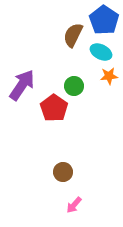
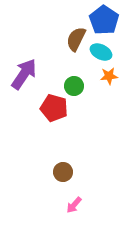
brown semicircle: moved 3 px right, 4 px down
purple arrow: moved 2 px right, 11 px up
red pentagon: rotated 20 degrees counterclockwise
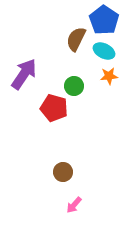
cyan ellipse: moved 3 px right, 1 px up
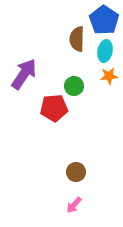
brown semicircle: moved 1 px right; rotated 25 degrees counterclockwise
cyan ellipse: moved 1 px right; rotated 75 degrees clockwise
red pentagon: rotated 20 degrees counterclockwise
brown circle: moved 13 px right
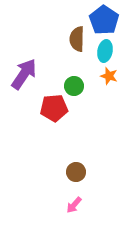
orange star: rotated 24 degrees clockwise
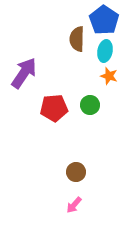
purple arrow: moved 1 px up
green circle: moved 16 px right, 19 px down
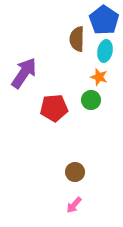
orange star: moved 10 px left, 1 px down
green circle: moved 1 px right, 5 px up
brown circle: moved 1 px left
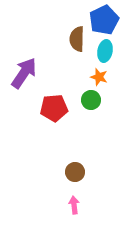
blue pentagon: rotated 12 degrees clockwise
pink arrow: rotated 132 degrees clockwise
